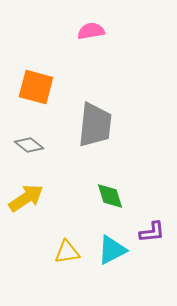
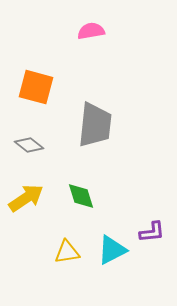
green diamond: moved 29 px left
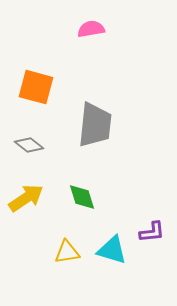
pink semicircle: moved 2 px up
green diamond: moved 1 px right, 1 px down
cyan triangle: rotated 44 degrees clockwise
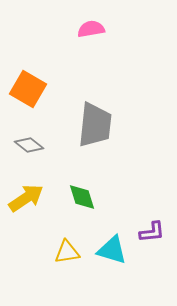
orange square: moved 8 px left, 2 px down; rotated 15 degrees clockwise
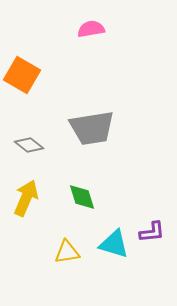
orange square: moved 6 px left, 14 px up
gray trapezoid: moved 3 px left, 3 px down; rotated 75 degrees clockwise
yellow arrow: rotated 33 degrees counterclockwise
cyan triangle: moved 2 px right, 6 px up
